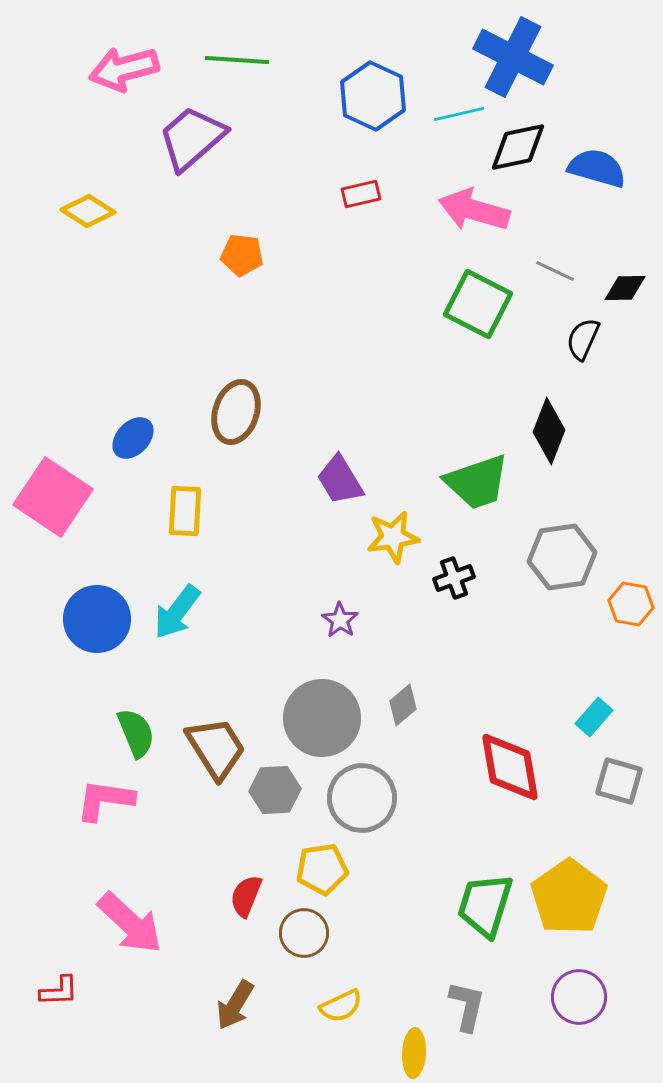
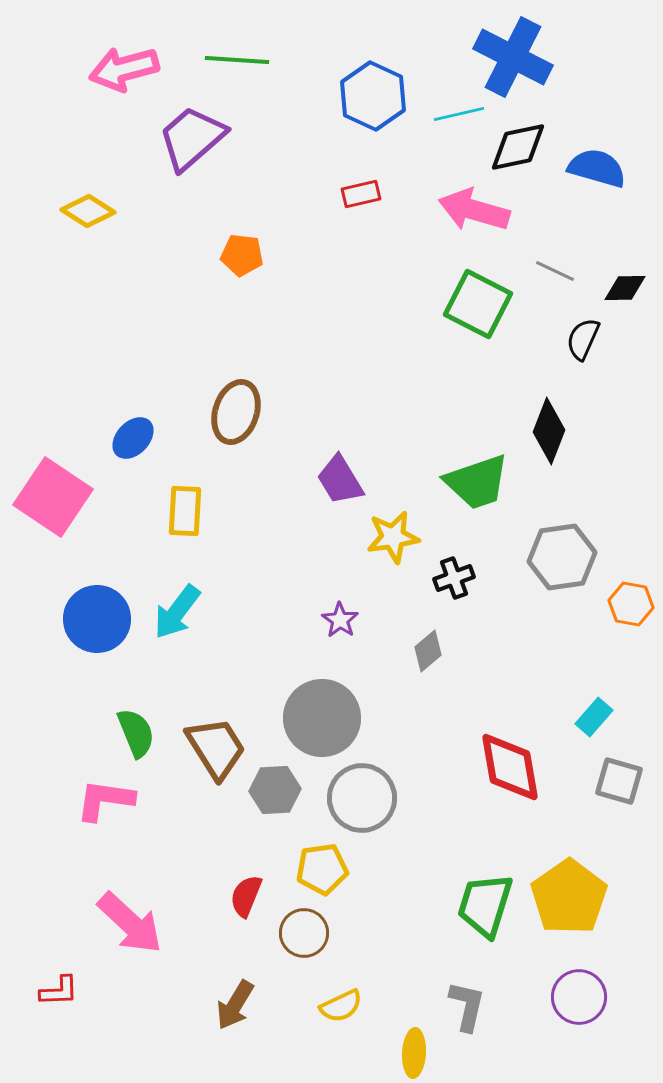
gray diamond at (403, 705): moved 25 px right, 54 px up
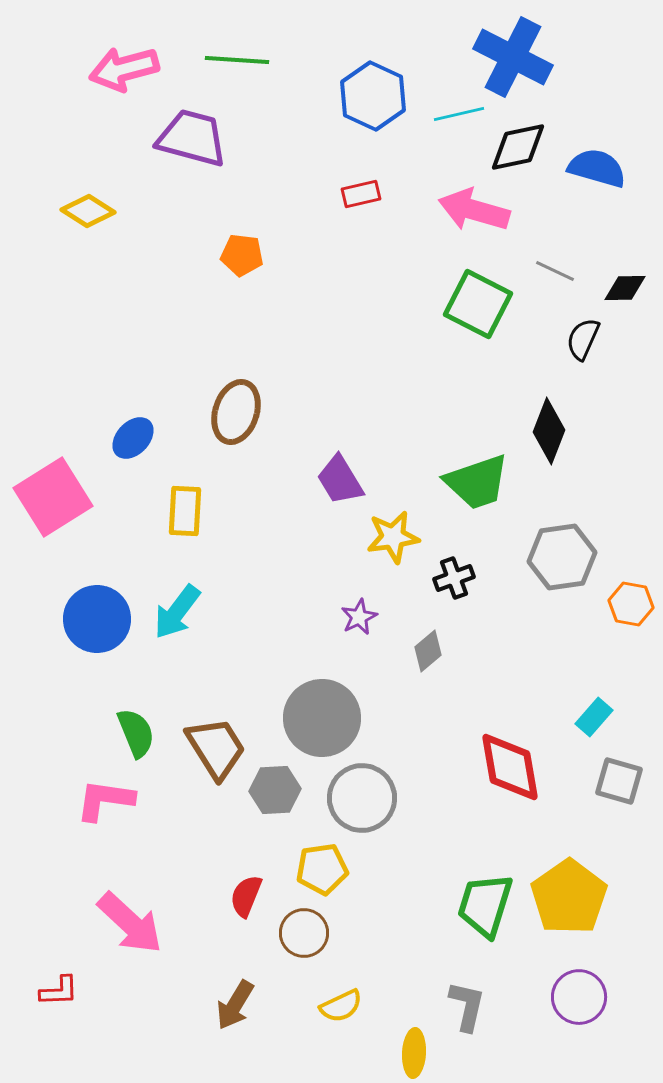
purple trapezoid at (192, 138): rotated 56 degrees clockwise
pink square at (53, 497): rotated 24 degrees clockwise
purple star at (340, 620): moved 19 px right, 3 px up; rotated 12 degrees clockwise
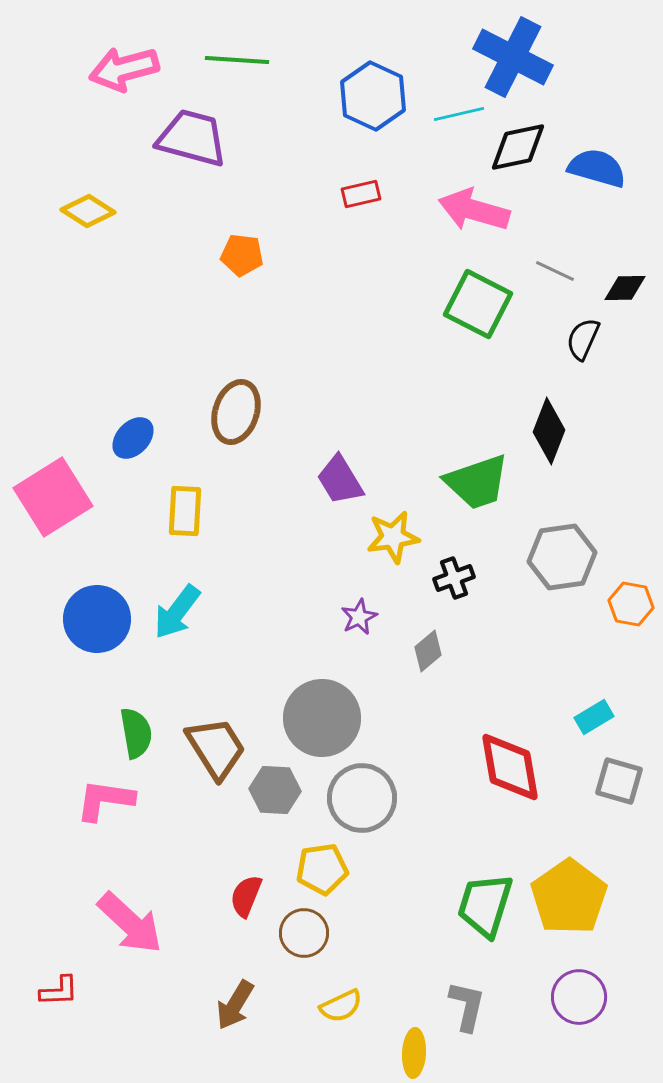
cyan rectangle at (594, 717): rotated 18 degrees clockwise
green semicircle at (136, 733): rotated 12 degrees clockwise
gray hexagon at (275, 790): rotated 6 degrees clockwise
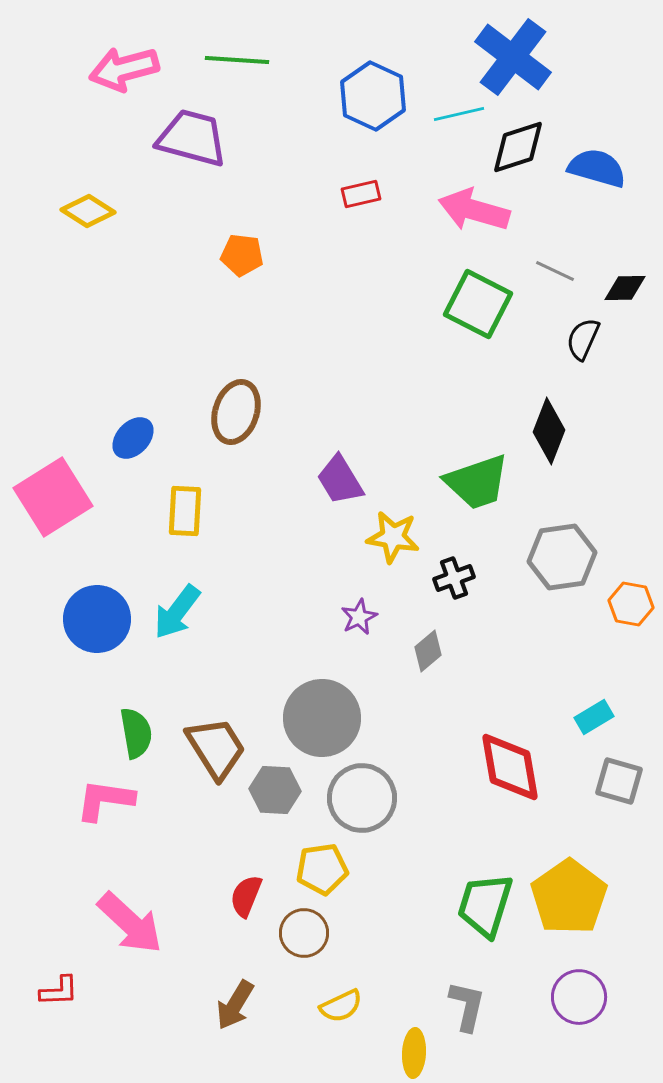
blue cross at (513, 57): rotated 10 degrees clockwise
black diamond at (518, 147): rotated 6 degrees counterclockwise
yellow star at (393, 537): rotated 18 degrees clockwise
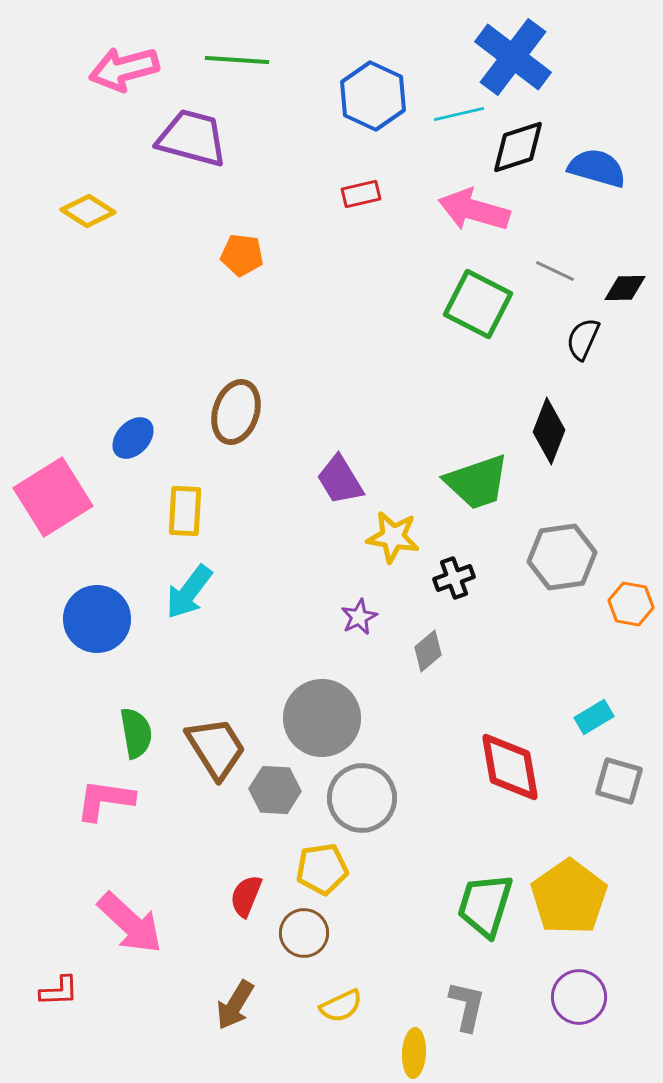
cyan arrow at (177, 612): moved 12 px right, 20 px up
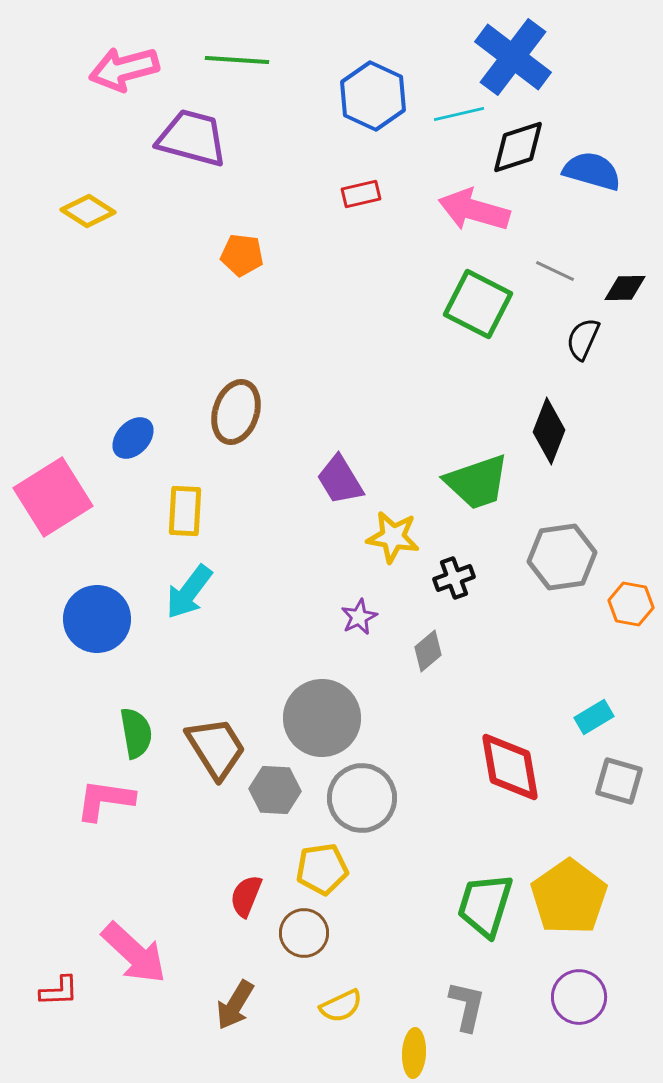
blue semicircle at (597, 168): moved 5 px left, 3 px down
pink arrow at (130, 923): moved 4 px right, 30 px down
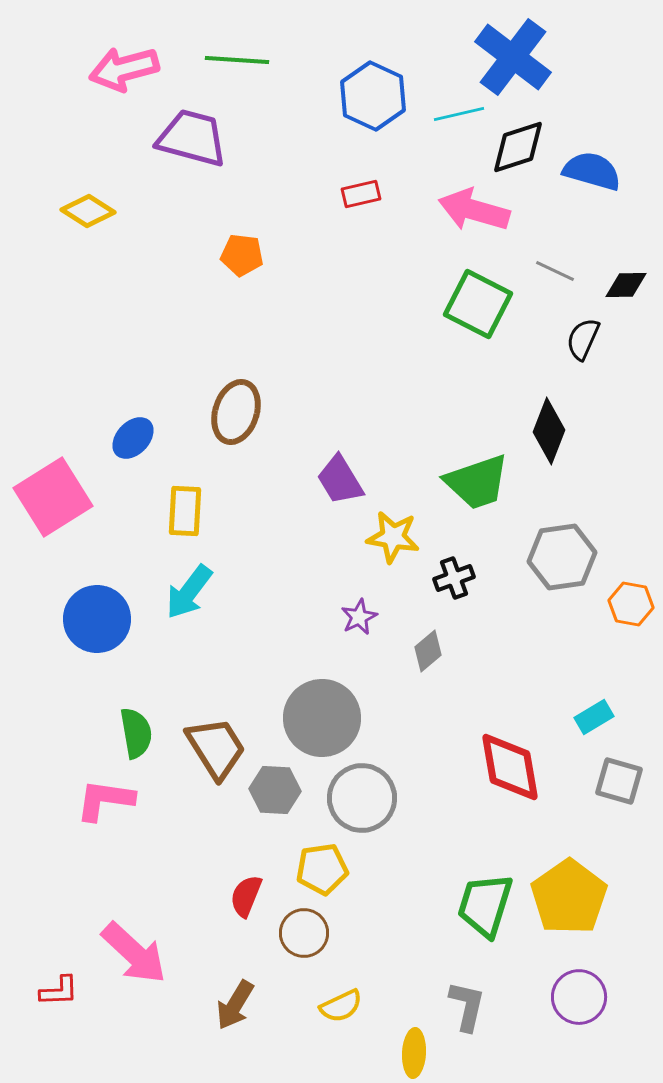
black diamond at (625, 288): moved 1 px right, 3 px up
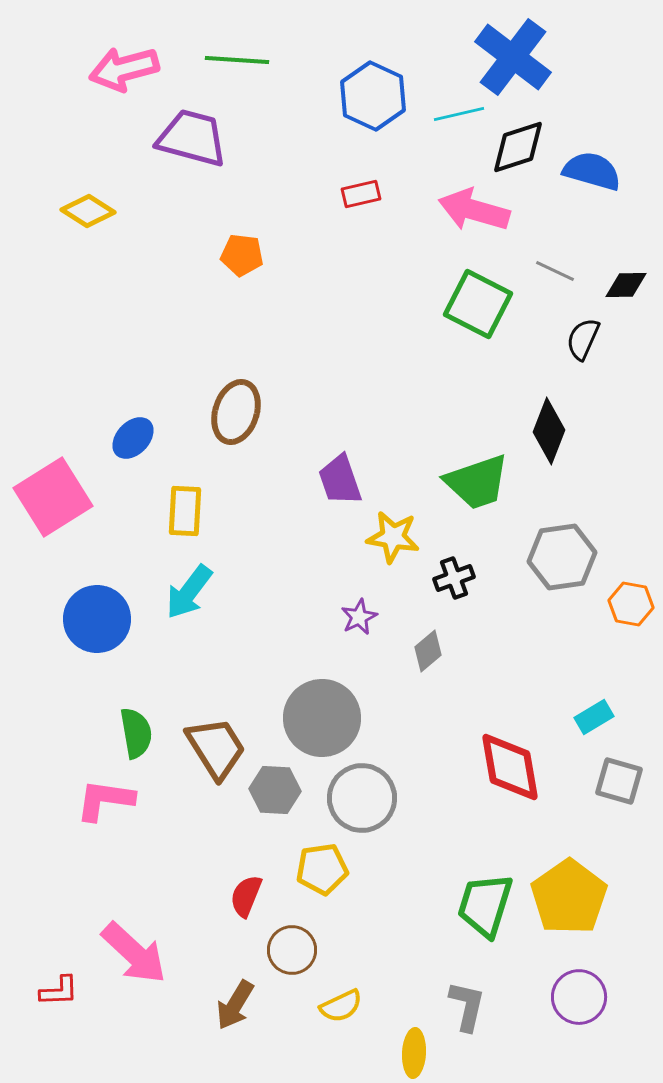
purple trapezoid at (340, 480): rotated 12 degrees clockwise
brown circle at (304, 933): moved 12 px left, 17 px down
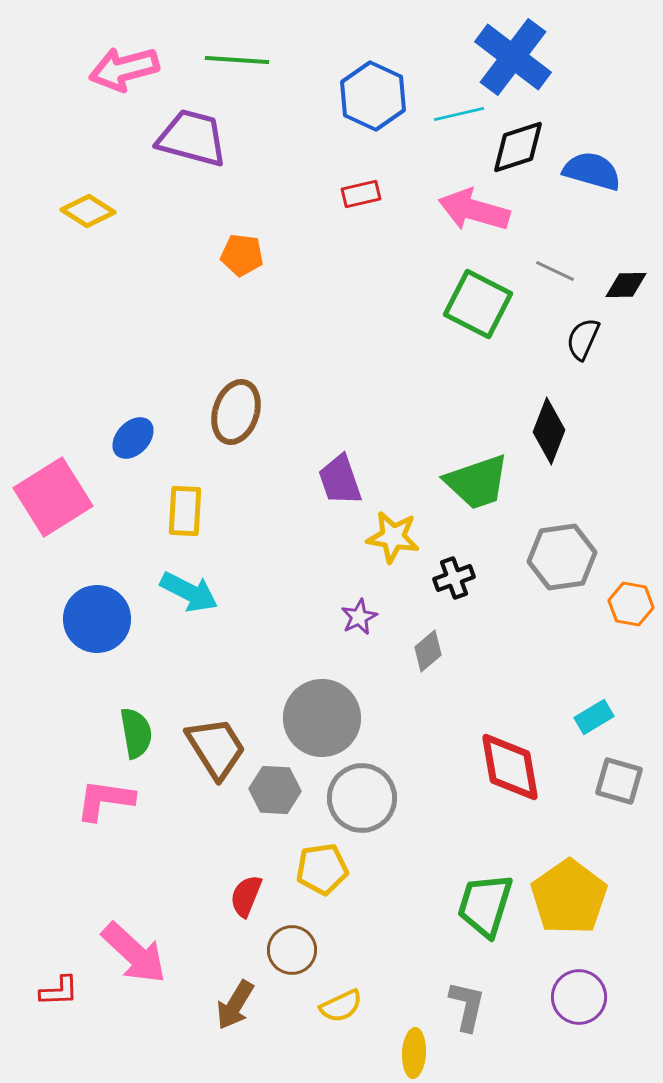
cyan arrow at (189, 592): rotated 100 degrees counterclockwise
